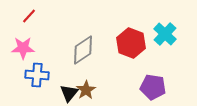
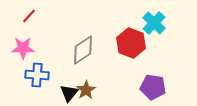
cyan cross: moved 11 px left, 11 px up
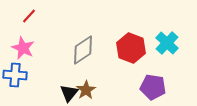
cyan cross: moved 13 px right, 20 px down
red hexagon: moved 5 px down
pink star: rotated 25 degrees clockwise
blue cross: moved 22 px left
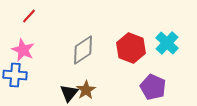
pink star: moved 2 px down
purple pentagon: rotated 15 degrees clockwise
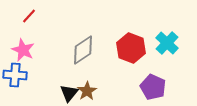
brown star: moved 1 px right, 1 px down
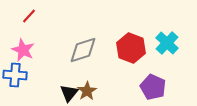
gray diamond: rotated 16 degrees clockwise
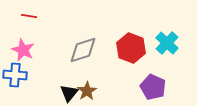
red line: rotated 56 degrees clockwise
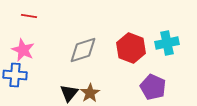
cyan cross: rotated 35 degrees clockwise
brown star: moved 3 px right, 2 px down
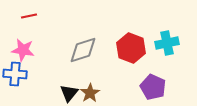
red line: rotated 21 degrees counterclockwise
pink star: rotated 15 degrees counterclockwise
blue cross: moved 1 px up
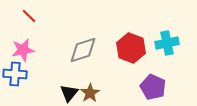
red line: rotated 56 degrees clockwise
pink star: rotated 20 degrees counterclockwise
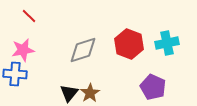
red hexagon: moved 2 px left, 4 px up
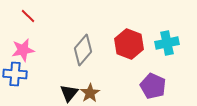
red line: moved 1 px left
gray diamond: rotated 32 degrees counterclockwise
purple pentagon: moved 1 px up
